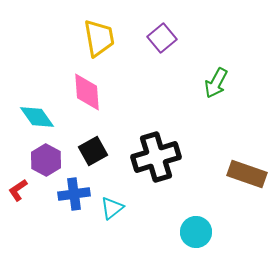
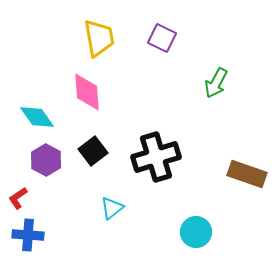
purple square: rotated 24 degrees counterclockwise
black square: rotated 8 degrees counterclockwise
red L-shape: moved 8 px down
blue cross: moved 46 px left, 41 px down; rotated 12 degrees clockwise
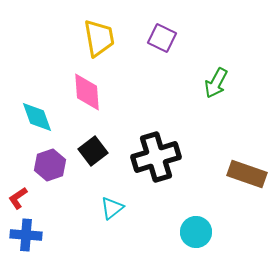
cyan diamond: rotated 15 degrees clockwise
purple hexagon: moved 4 px right, 5 px down; rotated 12 degrees clockwise
blue cross: moved 2 px left
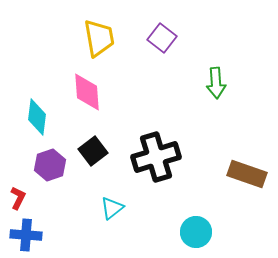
purple square: rotated 12 degrees clockwise
green arrow: rotated 32 degrees counterclockwise
cyan diamond: rotated 27 degrees clockwise
red L-shape: rotated 150 degrees clockwise
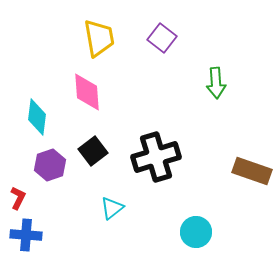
brown rectangle: moved 5 px right, 3 px up
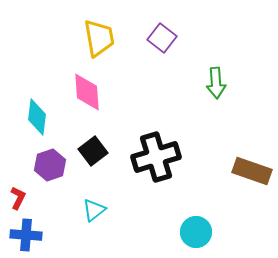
cyan triangle: moved 18 px left, 2 px down
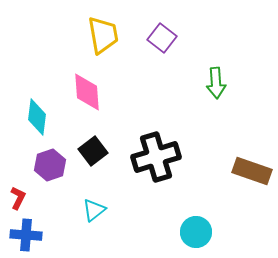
yellow trapezoid: moved 4 px right, 3 px up
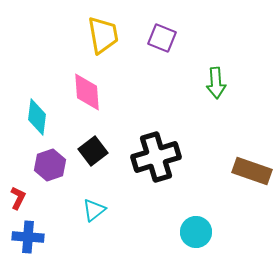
purple square: rotated 16 degrees counterclockwise
blue cross: moved 2 px right, 2 px down
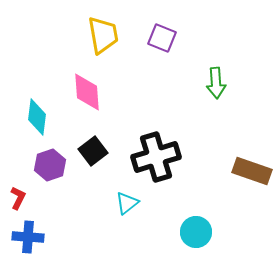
cyan triangle: moved 33 px right, 7 px up
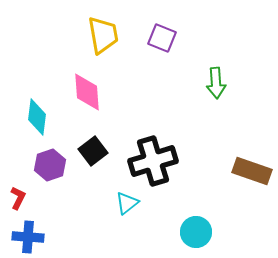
black cross: moved 3 px left, 4 px down
